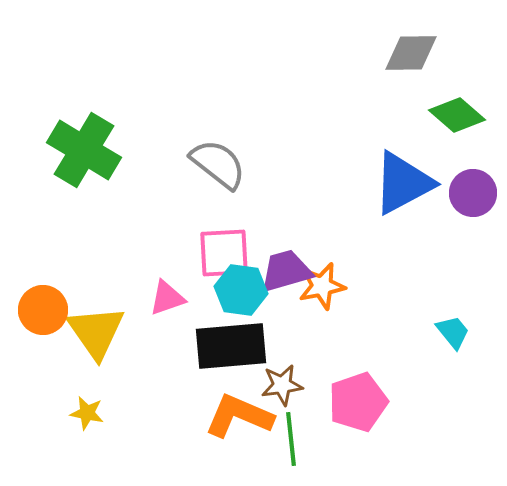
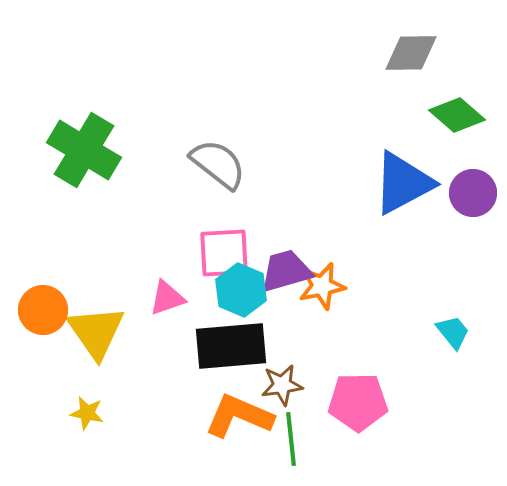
cyan hexagon: rotated 15 degrees clockwise
pink pentagon: rotated 18 degrees clockwise
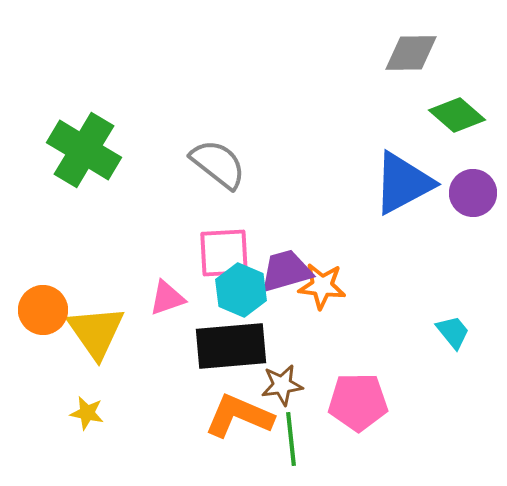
orange star: rotated 18 degrees clockwise
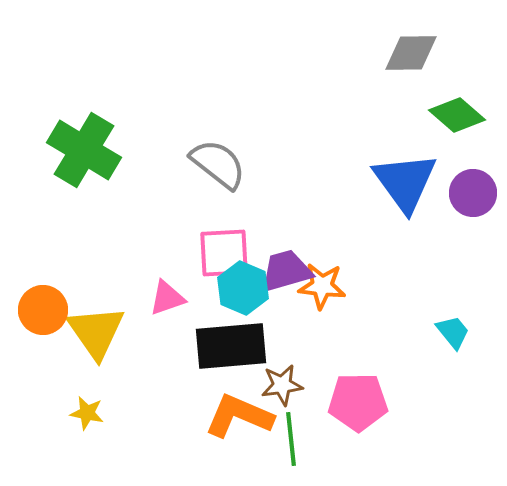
blue triangle: moved 2 px right, 1 px up; rotated 38 degrees counterclockwise
cyan hexagon: moved 2 px right, 2 px up
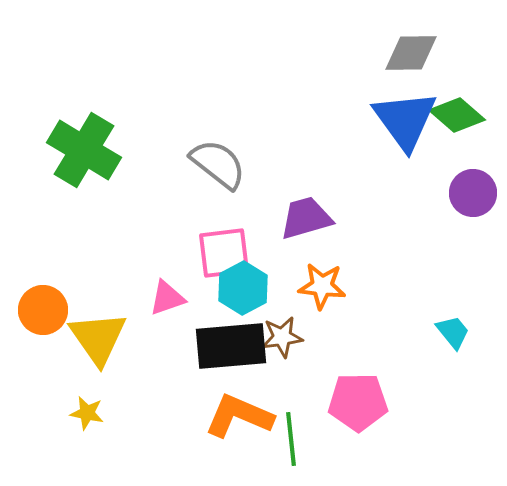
blue triangle: moved 62 px up
pink square: rotated 4 degrees counterclockwise
purple trapezoid: moved 20 px right, 53 px up
cyan hexagon: rotated 9 degrees clockwise
yellow triangle: moved 2 px right, 6 px down
brown star: moved 48 px up
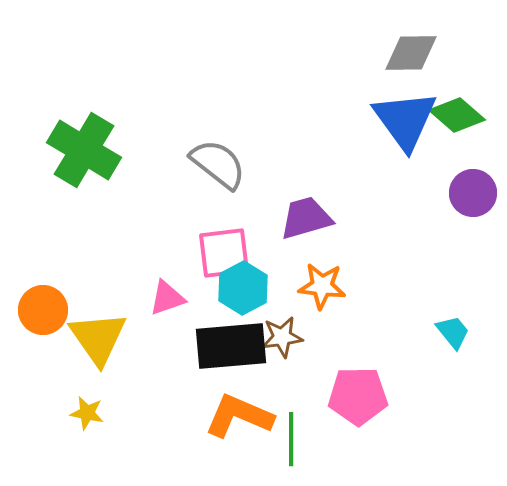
pink pentagon: moved 6 px up
green line: rotated 6 degrees clockwise
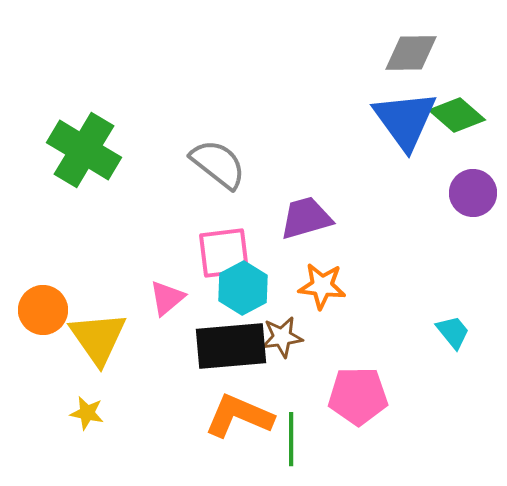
pink triangle: rotated 21 degrees counterclockwise
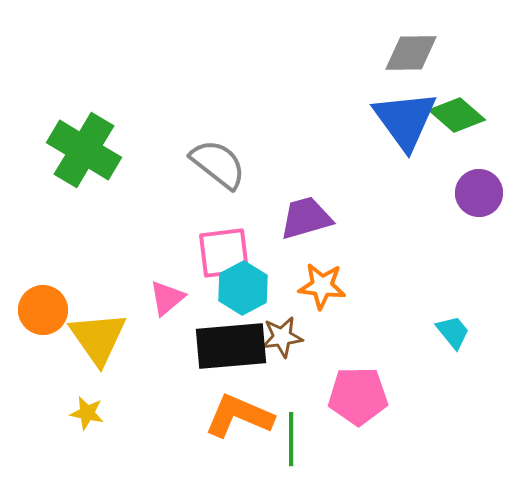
purple circle: moved 6 px right
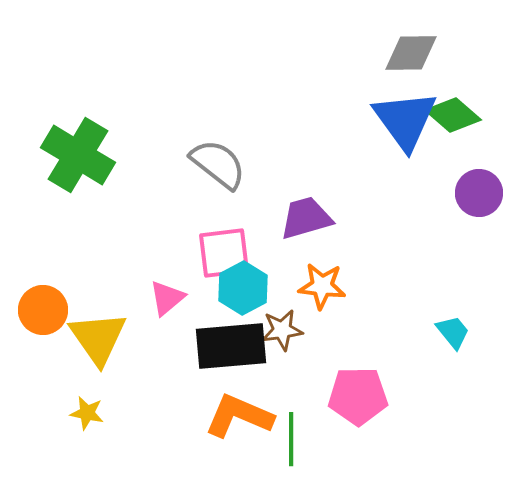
green diamond: moved 4 px left
green cross: moved 6 px left, 5 px down
brown star: moved 7 px up
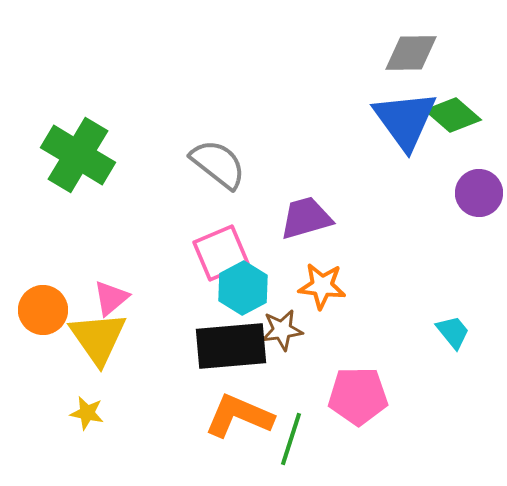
pink square: moved 3 px left; rotated 16 degrees counterclockwise
pink triangle: moved 56 px left
green line: rotated 18 degrees clockwise
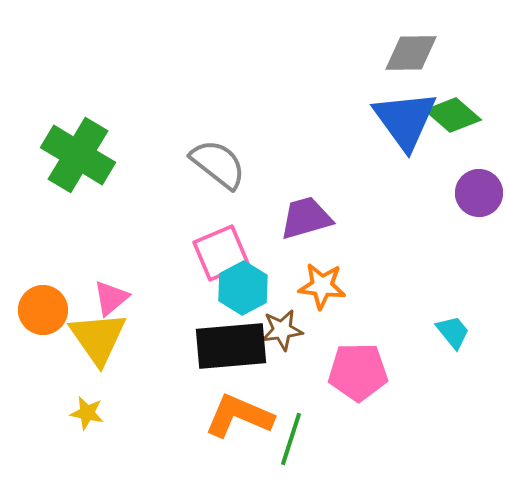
pink pentagon: moved 24 px up
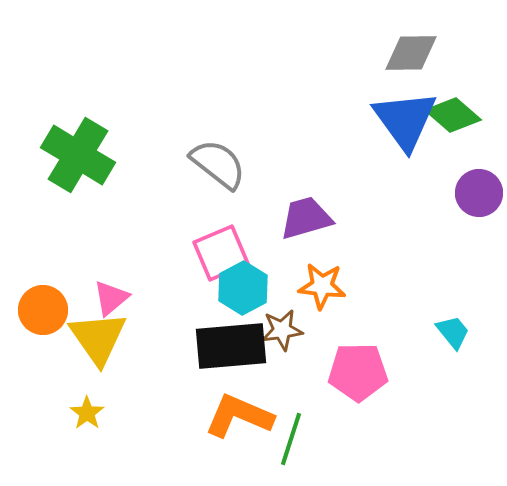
yellow star: rotated 24 degrees clockwise
